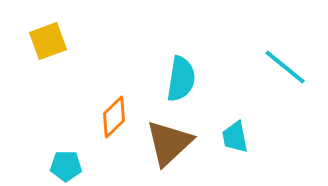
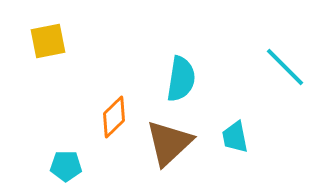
yellow square: rotated 9 degrees clockwise
cyan line: rotated 6 degrees clockwise
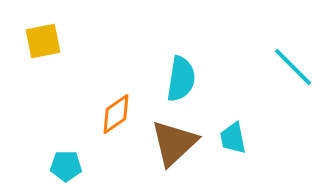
yellow square: moved 5 px left
cyan line: moved 8 px right
orange diamond: moved 2 px right, 3 px up; rotated 9 degrees clockwise
cyan trapezoid: moved 2 px left, 1 px down
brown triangle: moved 5 px right
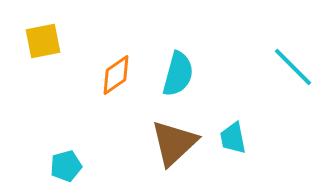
cyan semicircle: moved 3 px left, 5 px up; rotated 6 degrees clockwise
orange diamond: moved 39 px up
cyan pentagon: rotated 16 degrees counterclockwise
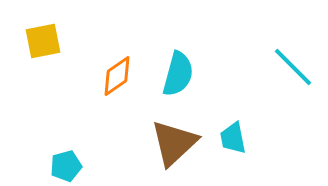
orange diamond: moved 1 px right, 1 px down
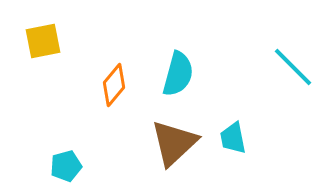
orange diamond: moved 3 px left, 9 px down; rotated 15 degrees counterclockwise
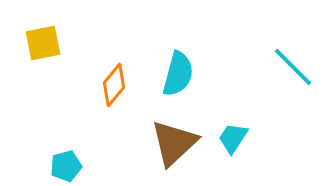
yellow square: moved 2 px down
cyan trapezoid: rotated 44 degrees clockwise
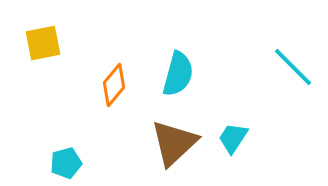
cyan pentagon: moved 3 px up
